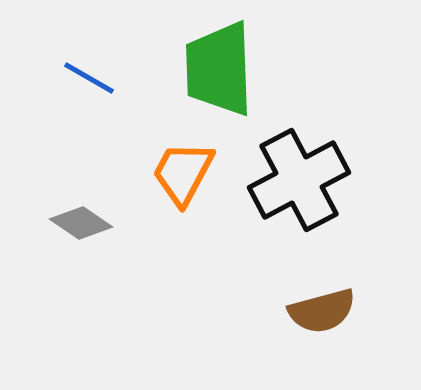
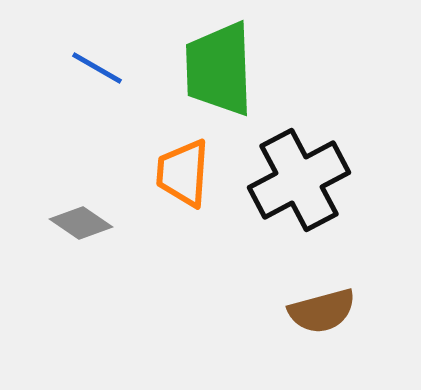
blue line: moved 8 px right, 10 px up
orange trapezoid: rotated 24 degrees counterclockwise
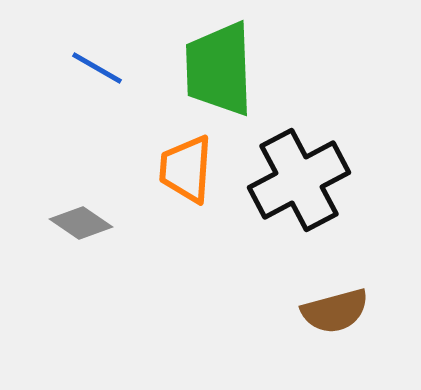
orange trapezoid: moved 3 px right, 4 px up
brown semicircle: moved 13 px right
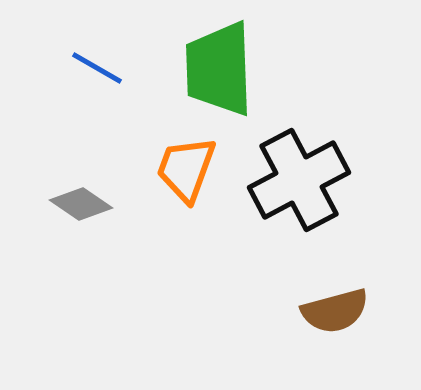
orange trapezoid: rotated 16 degrees clockwise
gray diamond: moved 19 px up
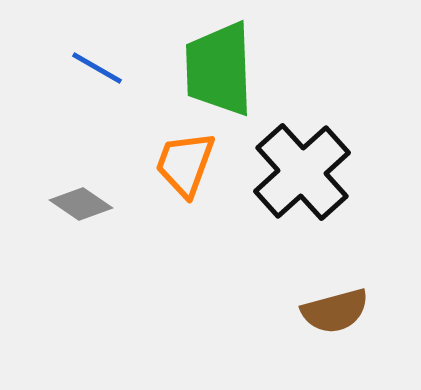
orange trapezoid: moved 1 px left, 5 px up
black cross: moved 3 px right, 8 px up; rotated 14 degrees counterclockwise
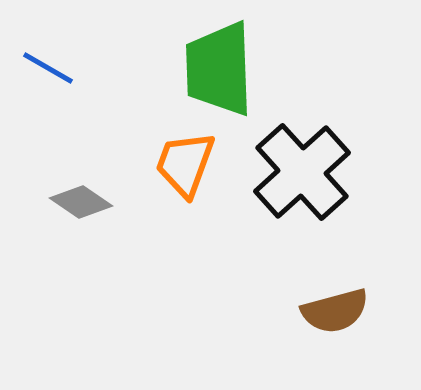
blue line: moved 49 px left
gray diamond: moved 2 px up
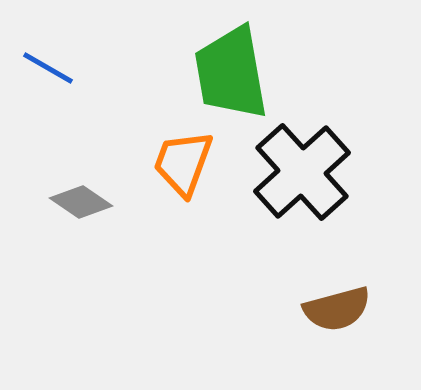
green trapezoid: moved 12 px right, 4 px down; rotated 8 degrees counterclockwise
orange trapezoid: moved 2 px left, 1 px up
brown semicircle: moved 2 px right, 2 px up
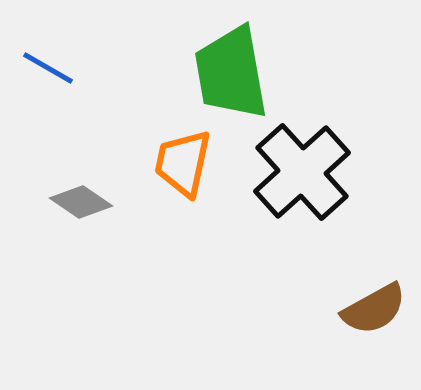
orange trapezoid: rotated 8 degrees counterclockwise
brown semicircle: moved 37 px right; rotated 14 degrees counterclockwise
